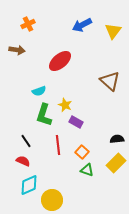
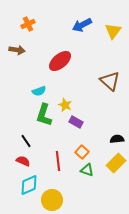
red line: moved 16 px down
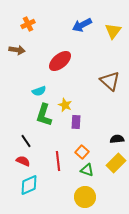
purple rectangle: rotated 64 degrees clockwise
yellow circle: moved 33 px right, 3 px up
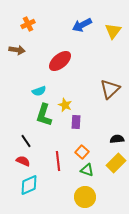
brown triangle: moved 8 px down; rotated 35 degrees clockwise
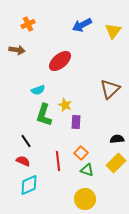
cyan semicircle: moved 1 px left, 1 px up
orange square: moved 1 px left, 1 px down
yellow circle: moved 2 px down
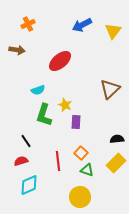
red semicircle: moved 2 px left; rotated 40 degrees counterclockwise
yellow circle: moved 5 px left, 2 px up
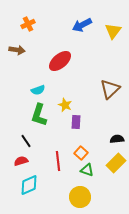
green L-shape: moved 5 px left
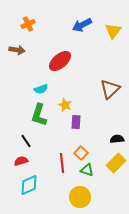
cyan semicircle: moved 3 px right, 1 px up
red line: moved 4 px right, 2 px down
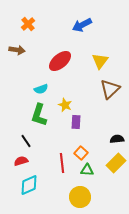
orange cross: rotated 16 degrees counterclockwise
yellow triangle: moved 13 px left, 30 px down
green triangle: rotated 16 degrees counterclockwise
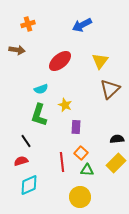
orange cross: rotated 24 degrees clockwise
purple rectangle: moved 5 px down
red line: moved 1 px up
